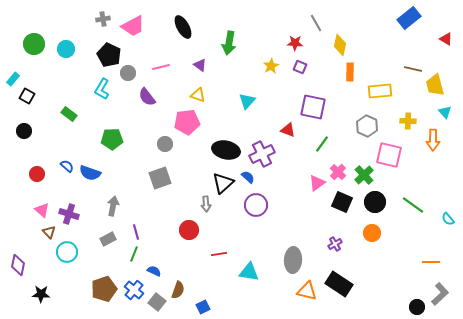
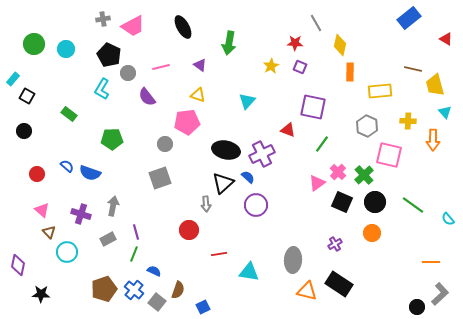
purple cross at (69, 214): moved 12 px right
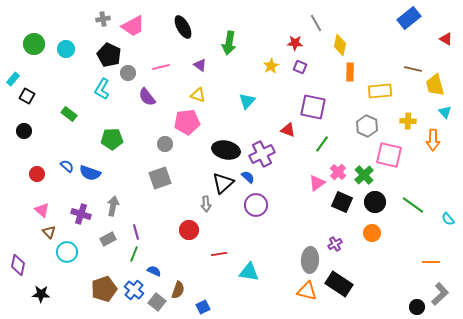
gray ellipse at (293, 260): moved 17 px right
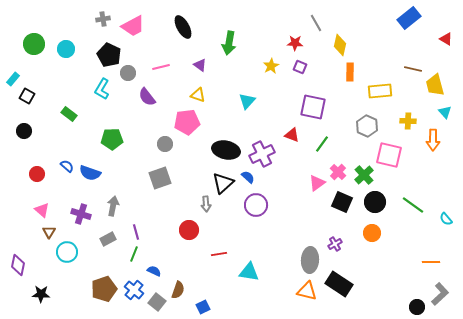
red triangle at (288, 130): moved 4 px right, 5 px down
cyan semicircle at (448, 219): moved 2 px left
brown triangle at (49, 232): rotated 16 degrees clockwise
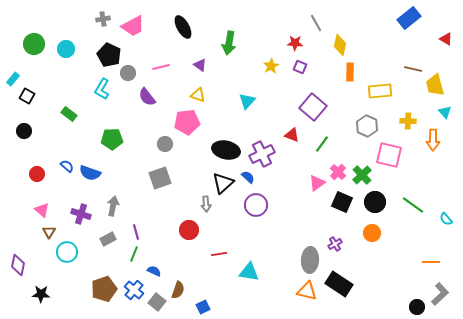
purple square at (313, 107): rotated 28 degrees clockwise
green cross at (364, 175): moved 2 px left
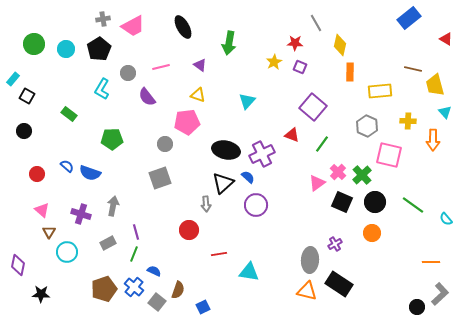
black pentagon at (109, 55): moved 10 px left, 6 px up; rotated 15 degrees clockwise
yellow star at (271, 66): moved 3 px right, 4 px up
gray rectangle at (108, 239): moved 4 px down
blue cross at (134, 290): moved 3 px up
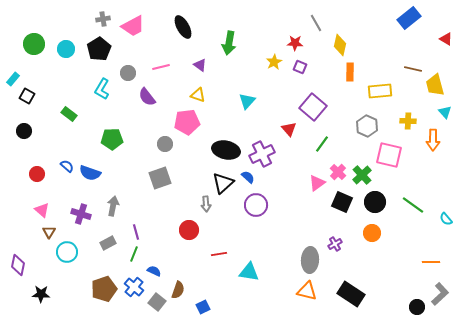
red triangle at (292, 135): moved 3 px left, 6 px up; rotated 28 degrees clockwise
black rectangle at (339, 284): moved 12 px right, 10 px down
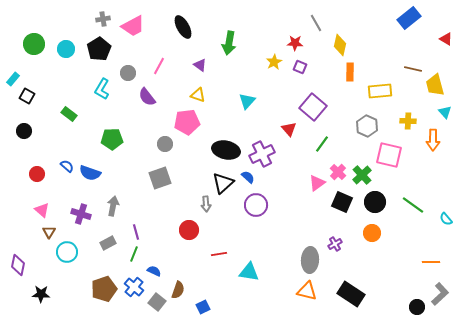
pink line at (161, 67): moved 2 px left, 1 px up; rotated 48 degrees counterclockwise
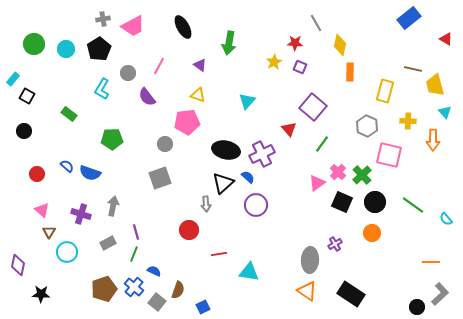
yellow rectangle at (380, 91): moved 5 px right; rotated 70 degrees counterclockwise
orange triangle at (307, 291): rotated 20 degrees clockwise
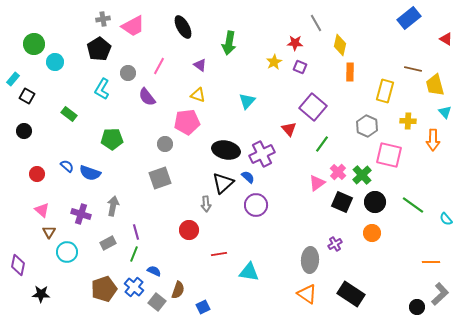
cyan circle at (66, 49): moved 11 px left, 13 px down
orange triangle at (307, 291): moved 3 px down
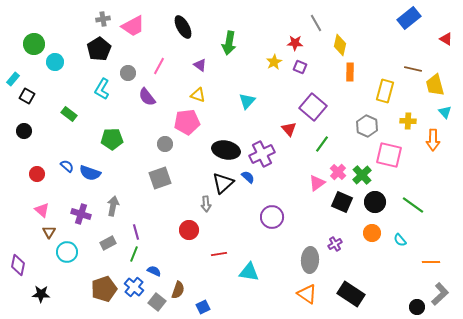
purple circle at (256, 205): moved 16 px right, 12 px down
cyan semicircle at (446, 219): moved 46 px left, 21 px down
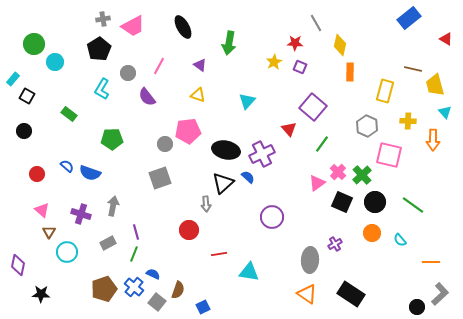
pink pentagon at (187, 122): moved 1 px right, 9 px down
blue semicircle at (154, 271): moved 1 px left, 3 px down
